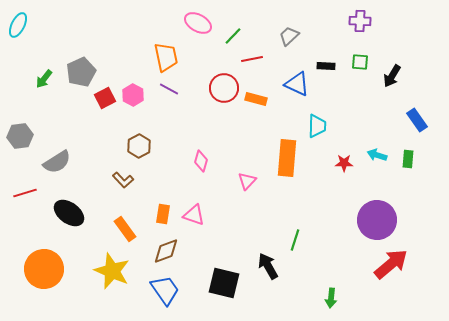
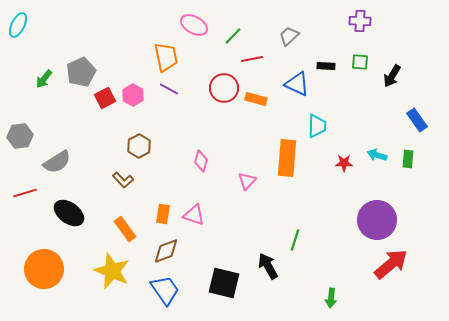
pink ellipse at (198, 23): moved 4 px left, 2 px down
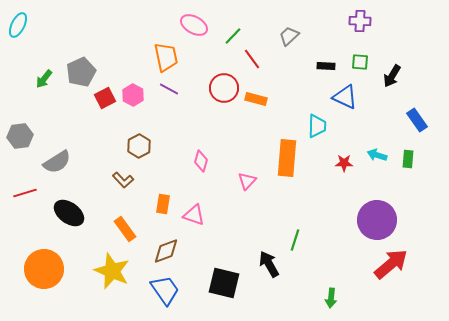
red line at (252, 59): rotated 65 degrees clockwise
blue triangle at (297, 84): moved 48 px right, 13 px down
orange rectangle at (163, 214): moved 10 px up
black arrow at (268, 266): moved 1 px right, 2 px up
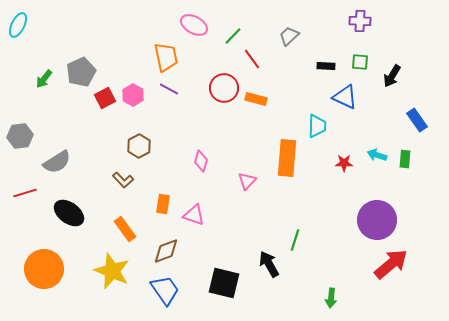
green rectangle at (408, 159): moved 3 px left
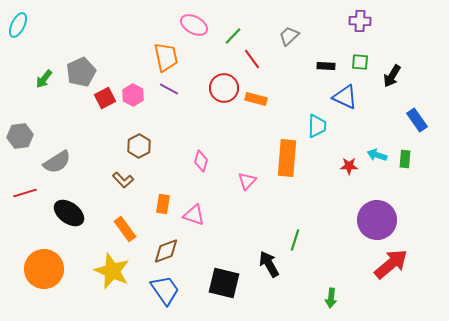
red star at (344, 163): moved 5 px right, 3 px down
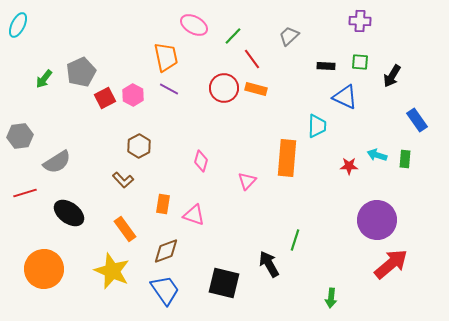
orange rectangle at (256, 99): moved 10 px up
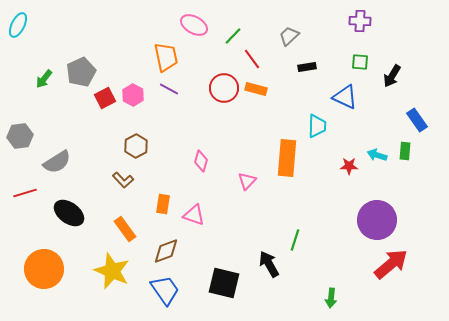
black rectangle at (326, 66): moved 19 px left, 1 px down; rotated 12 degrees counterclockwise
brown hexagon at (139, 146): moved 3 px left
green rectangle at (405, 159): moved 8 px up
